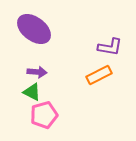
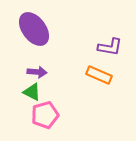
purple ellipse: rotated 16 degrees clockwise
orange rectangle: rotated 50 degrees clockwise
pink pentagon: moved 1 px right
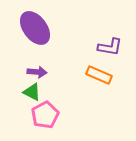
purple ellipse: moved 1 px right, 1 px up
pink pentagon: rotated 12 degrees counterclockwise
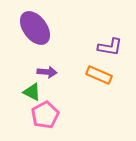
purple arrow: moved 10 px right
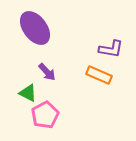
purple L-shape: moved 1 px right, 2 px down
purple arrow: rotated 42 degrees clockwise
green triangle: moved 4 px left, 1 px down
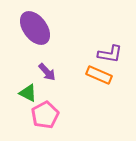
purple L-shape: moved 1 px left, 5 px down
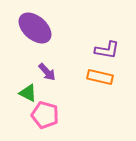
purple ellipse: rotated 12 degrees counterclockwise
purple L-shape: moved 3 px left, 4 px up
orange rectangle: moved 1 px right, 2 px down; rotated 10 degrees counterclockwise
pink pentagon: rotated 28 degrees counterclockwise
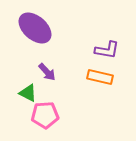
pink pentagon: rotated 20 degrees counterclockwise
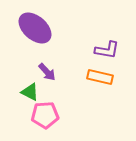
green triangle: moved 2 px right, 1 px up
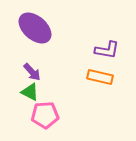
purple arrow: moved 15 px left
